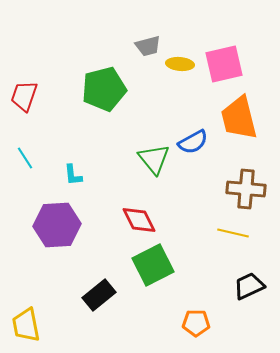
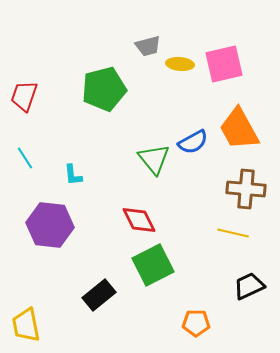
orange trapezoid: moved 11 px down; rotated 15 degrees counterclockwise
purple hexagon: moved 7 px left; rotated 9 degrees clockwise
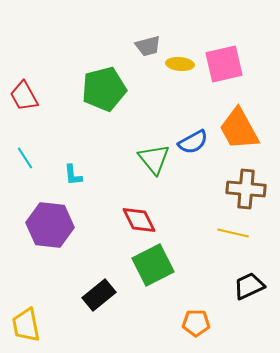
red trapezoid: rotated 48 degrees counterclockwise
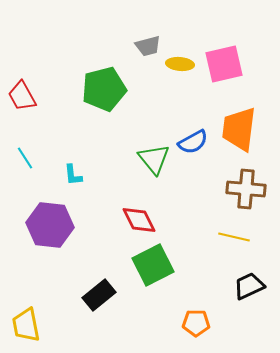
red trapezoid: moved 2 px left
orange trapezoid: rotated 36 degrees clockwise
yellow line: moved 1 px right, 4 px down
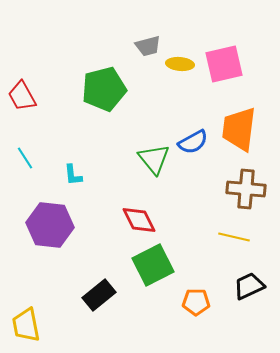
orange pentagon: moved 21 px up
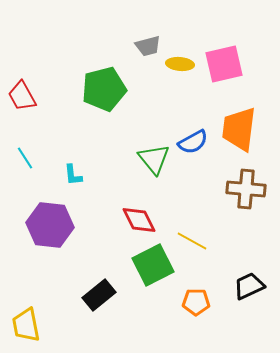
yellow line: moved 42 px left, 4 px down; rotated 16 degrees clockwise
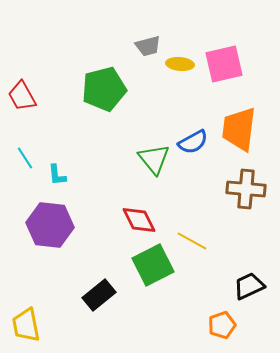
cyan L-shape: moved 16 px left
orange pentagon: moved 26 px right, 23 px down; rotated 20 degrees counterclockwise
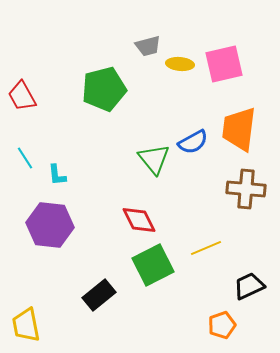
yellow line: moved 14 px right, 7 px down; rotated 52 degrees counterclockwise
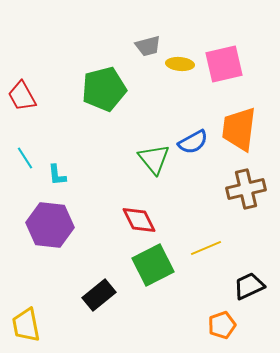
brown cross: rotated 18 degrees counterclockwise
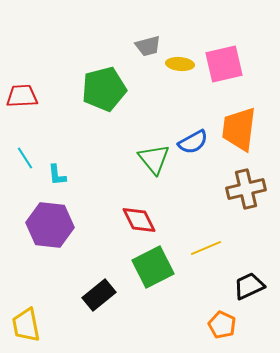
red trapezoid: rotated 116 degrees clockwise
green square: moved 2 px down
orange pentagon: rotated 28 degrees counterclockwise
